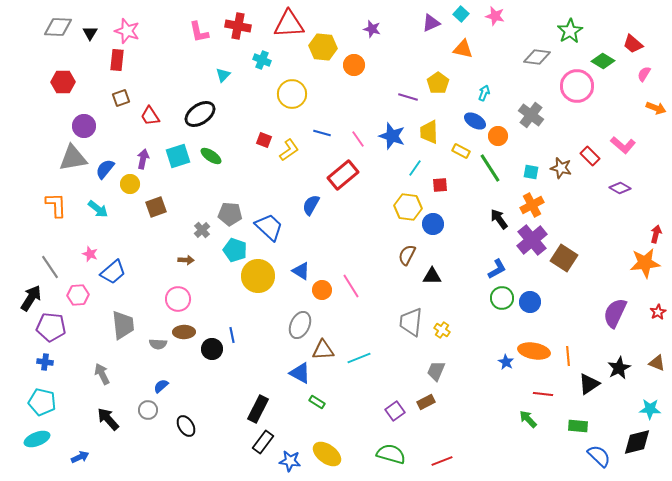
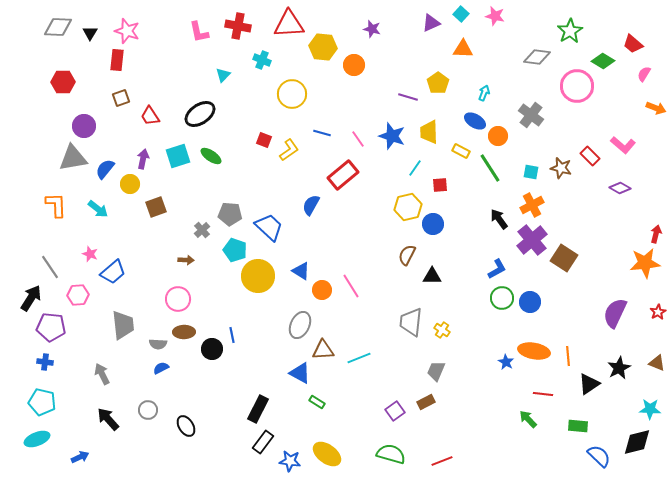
orange triangle at (463, 49): rotated 10 degrees counterclockwise
yellow hexagon at (408, 207): rotated 20 degrees counterclockwise
blue semicircle at (161, 386): moved 18 px up; rotated 14 degrees clockwise
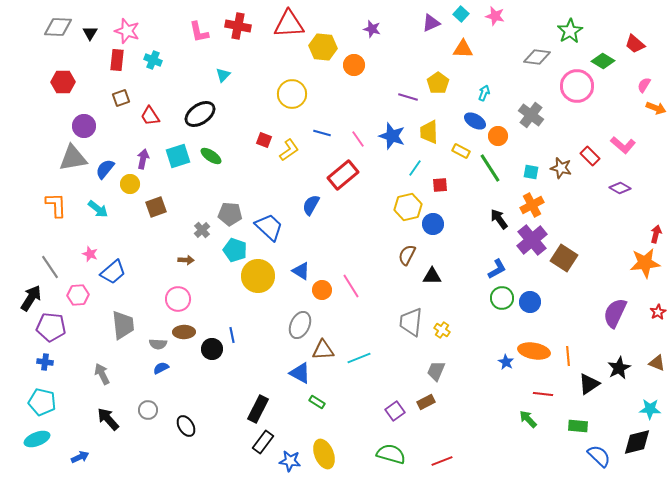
red trapezoid at (633, 44): moved 2 px right
cyan cross at (262, 60): moved 109 px left
pink semicircle at (644, 74): moved 11 px down
yellow ellipse at (327, 454): moved 3 px left; rotated 32 degrees clockwise
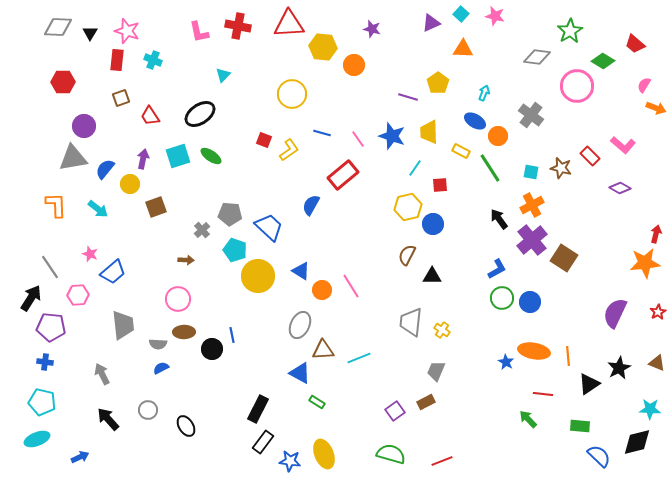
green rectangle at (578, 426): moved 2 px right
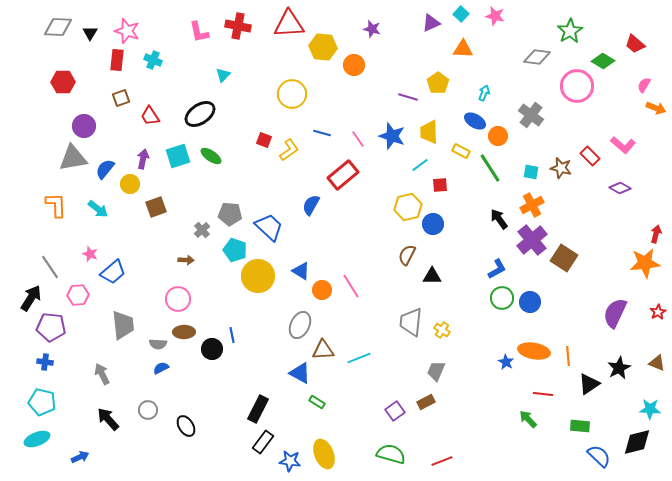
cyan line at (415, 168): moved 5 px right, 3 px up; rotated 18 degrees clockwise
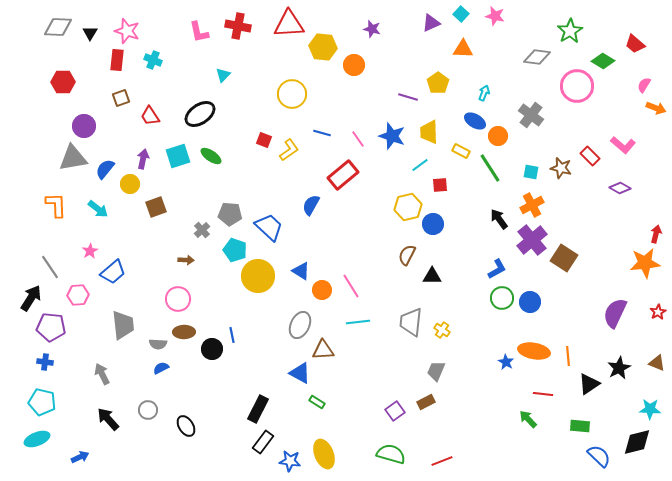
pink star at (90, 254): moved 3 px up; rotated 21 degrees clockwise
cyan line at (359, 358): moved 1 px left, 36 px up; rotated 15 degrees clockwise
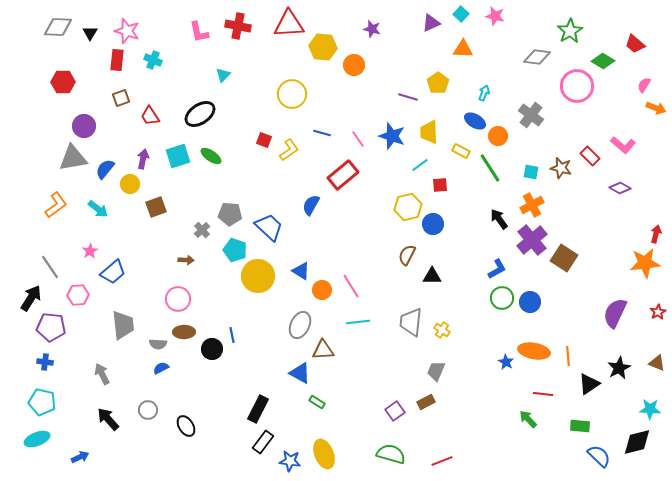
orange L-shape at (56, 205): rotated 56 degrees clockwise
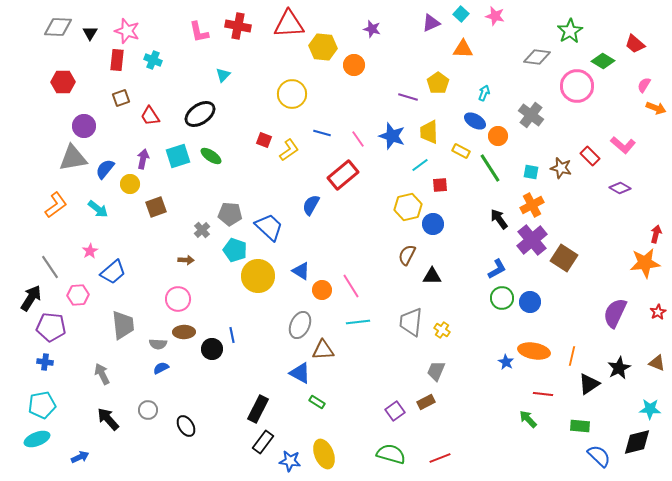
orange line at (568, 356): moved 4 px right; rotated 18 degrees clockwise
cyan pentagon at (42, 402): moved 3 px down; rotated 24 degrees counterclockwise
red line at (442, 461): moved 2 px left, 3 px up
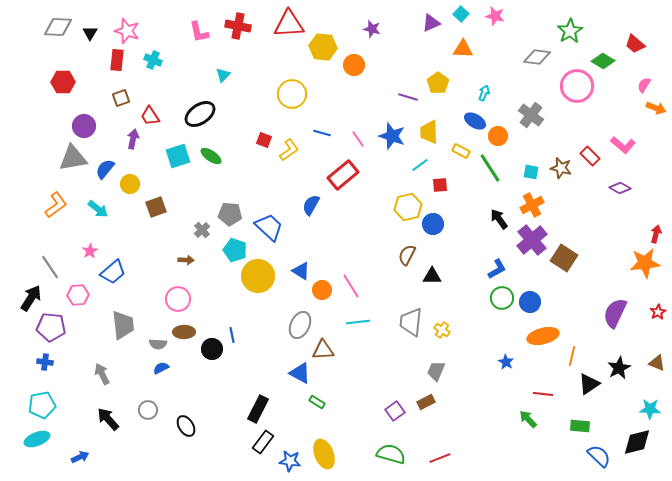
purple arrow at (143, 159): moved 10 px left, 20 px up
orange ellipse at (534, 351): moved 9 px right, 15 px up; rotated 24 degrees counterclockwise
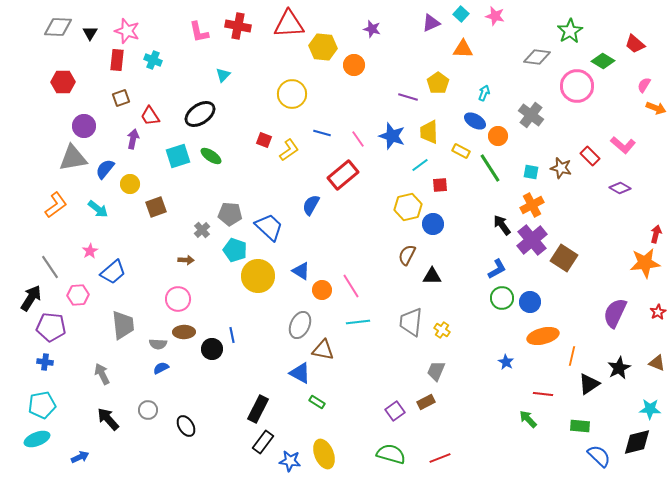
black arrow at (499, 219): moved 3 px right, 6 px down
brown triangle at (323, 350): rotated 15 degrees clockwise
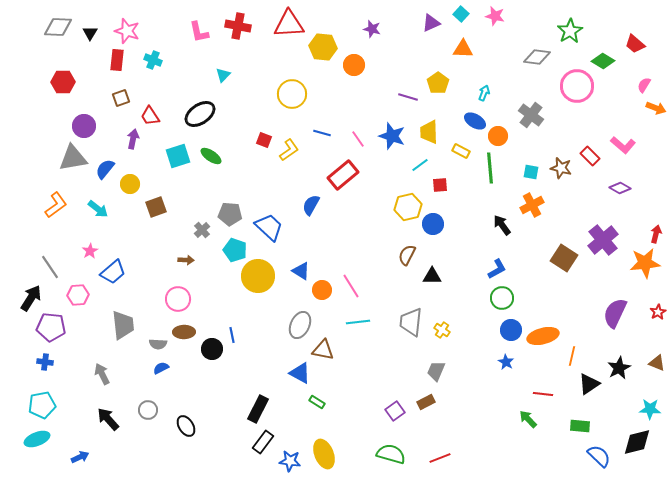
green line at (490, 168): rotated 28 degrees clockwise
purple cross at (532, 240): moved 71 px right
blue circle at (530, 302): moved 19 px left, 28 px down
